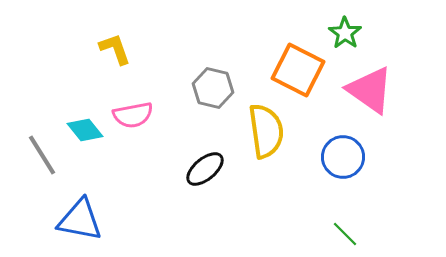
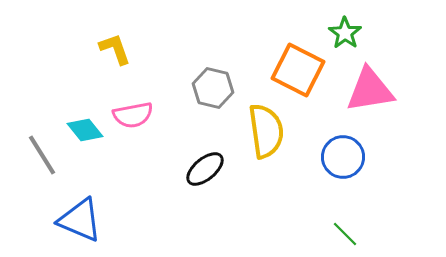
pink triangle: rotated 44 degrees counterclockwise
blue triangle: rotated 12 degrees clockwise
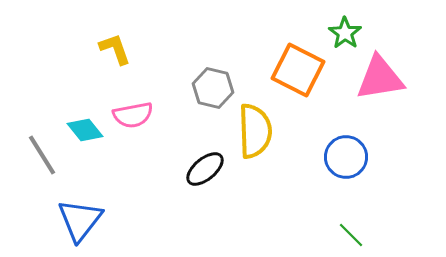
pink triangle: moved 10 px right, 12 px up
yellow semicircle: moved 11 px left; rotated 6 degrees clockwise
blue circle: moved 3 px right
blue triangle: rotated 45 degrees clockwise
green line: moved 6 px right, 1 px down
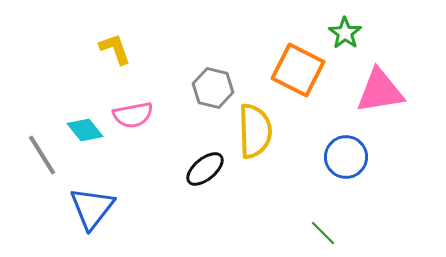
pink triangle: moved 13 px down
blue triangle: moved 12 px right, 12 px up
green line: moved 28 px left, 2 px up
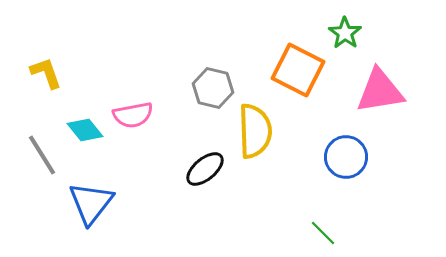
yellow L-shape: moved 69 px left, 24 px down
blue triangle: moved 1 px left, 5 px up
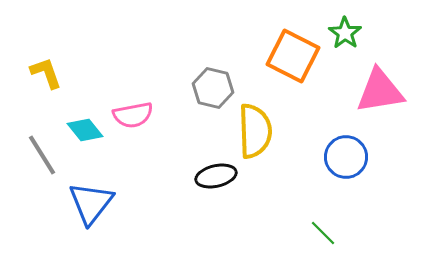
orange square: moved 5 px left, 14 px up
black ellipse: moved 11 px right, 7 px down; rotated 27 degrees clockwise
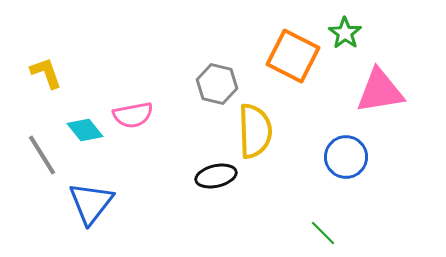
gray hexagon: moved 4 px right, 4 px up
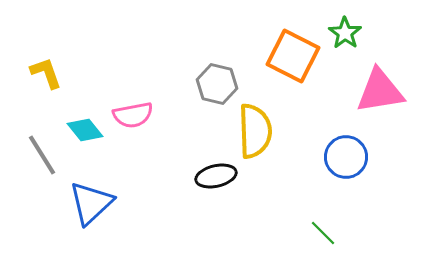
blue triangle: rotated 9 degrees clockwise
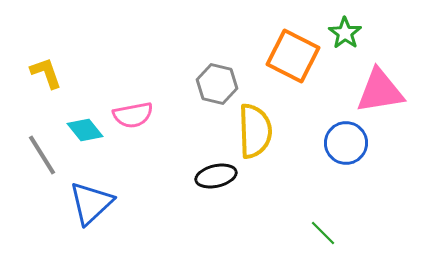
blue circle: moved 14 px up
